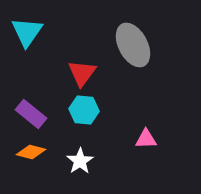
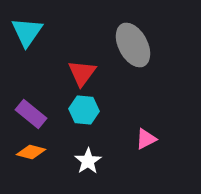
pink triangle: rotated 25 degrees counterclockwise
white star: moved 8 px right
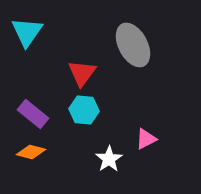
purple rectangle: moved 2 px right
white star: moved 21 px right, 2 px up
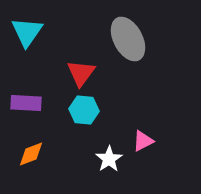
gray ellipse: moved 5 px left, 6 px up
red triangle: moved 1 px left
purple rectangle: moved 7 px left, 11 px up; rotated 36 degrees counterclockwise
pink triangle: moved 3 px left, 2 px down
orange diamond: moved 2 px down; rotated 36 degrees counterclockwise
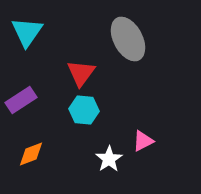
purple rectangle: moved 5 px left, 3 px up; rotated 36 degrees counterclockwise
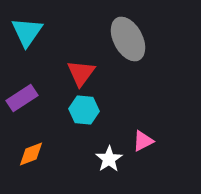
purple rectangle: moved 1 px right, 2 px up
